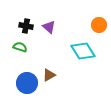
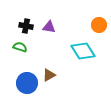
purple triangle: rotated 32 degrees counterclockwise
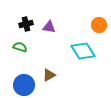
black cross: moved 2 px up; rotated 24 degrees counterclockwise
blue circle: moved 3 px left, 2 px down
